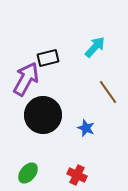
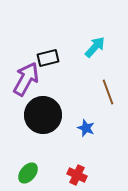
brown line: rotated 15 degrees clockwise
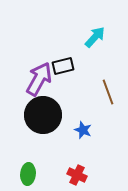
cyan arrow: moved 10 px up
black rectangle: moved 15 px right, 8 px down
purple arrow: moved 13 px right
blue star: moved 3 px left, 2 px down
green ellipse: moved 1 px down; rotated 35 degrees counterclockwise
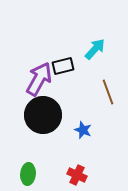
cyan arrow: moved 12 px down
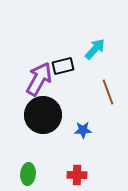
blue star: rotated 24 degrees counterclockwise
red cross: rotated 24 degrees counterclockwise
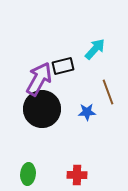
black circle: moved 1 px left, 6 px up
blue star: moved 4 px right, 18 px up
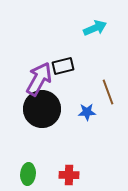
cyan arrow: moved 21 px up; rotated 25 degrees clockwise
red cross: moved 8 px left
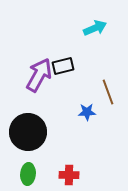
purple arrow: moved 4 px up
black circle: moved 14 px left, 23 px down
